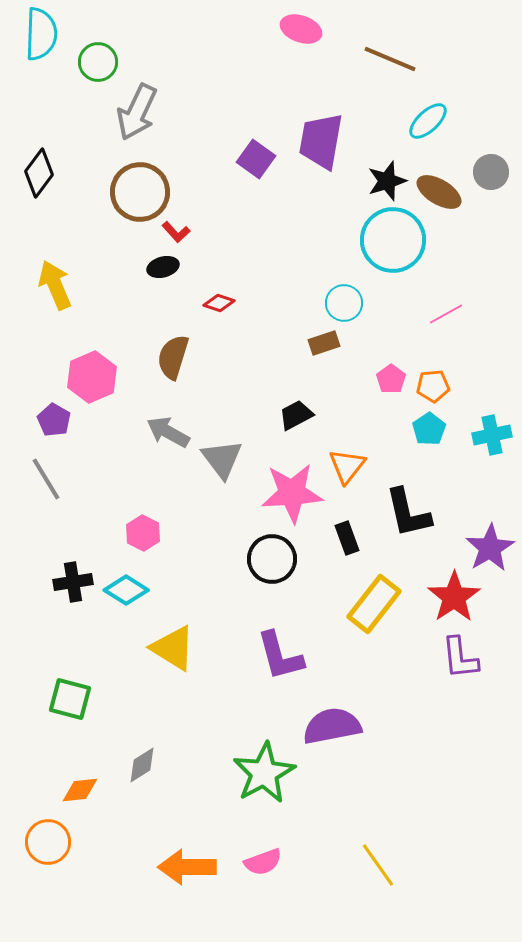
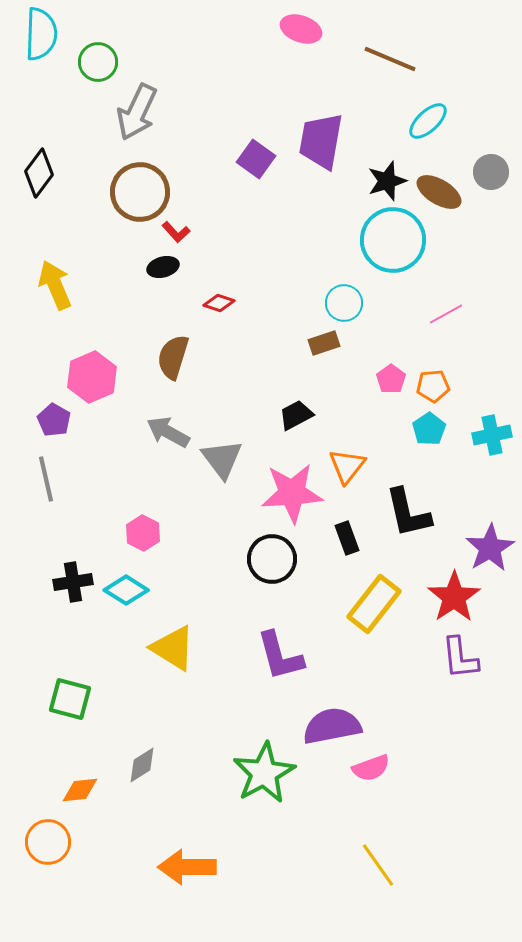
gray line at (46, 479): rotated 18 degrees clockwise
pink semicircle at (263, 862): moved 108 px right, 94 px up
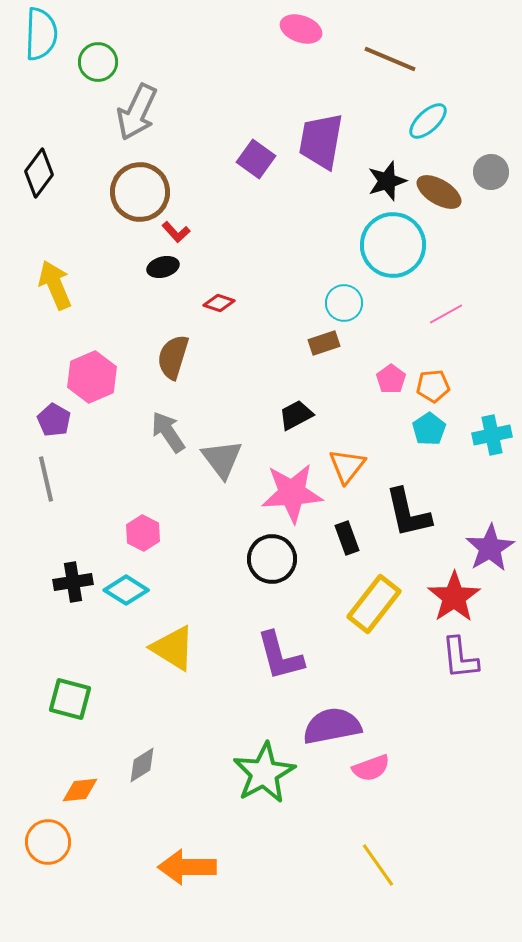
cyan circle at (393, 240): moved 5 px down
gray arrow at (168, 432): rotated 27 degrees clockwise
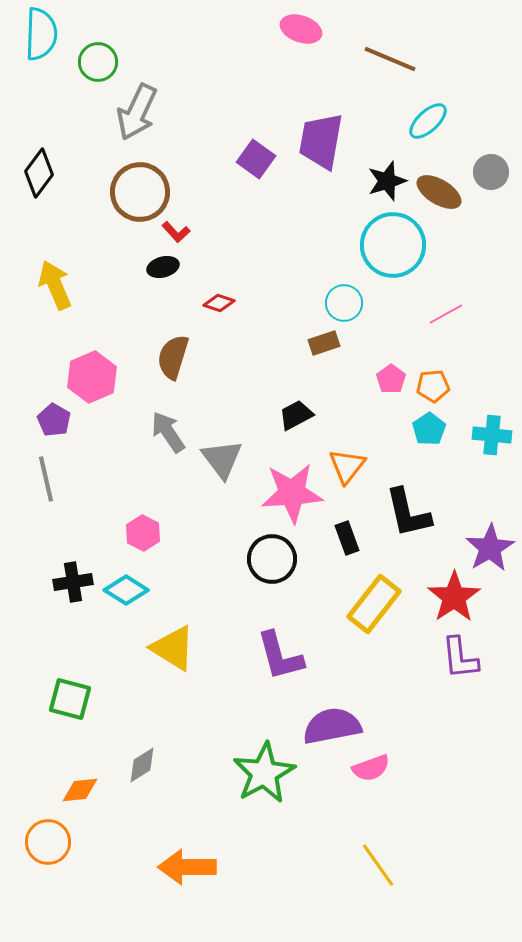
cyan cross at (492, 435): rotated 18 degrees clockwise
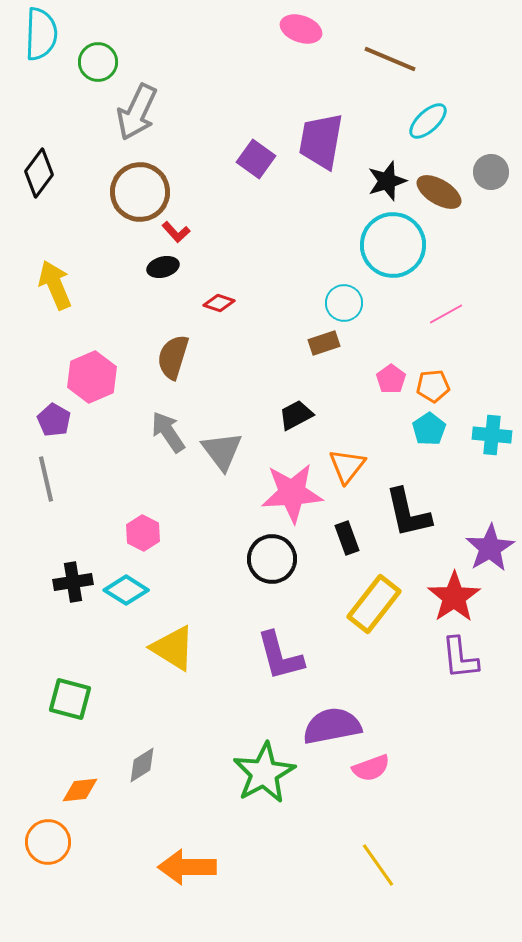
gray triangle at (222, 459): moved 8 px up
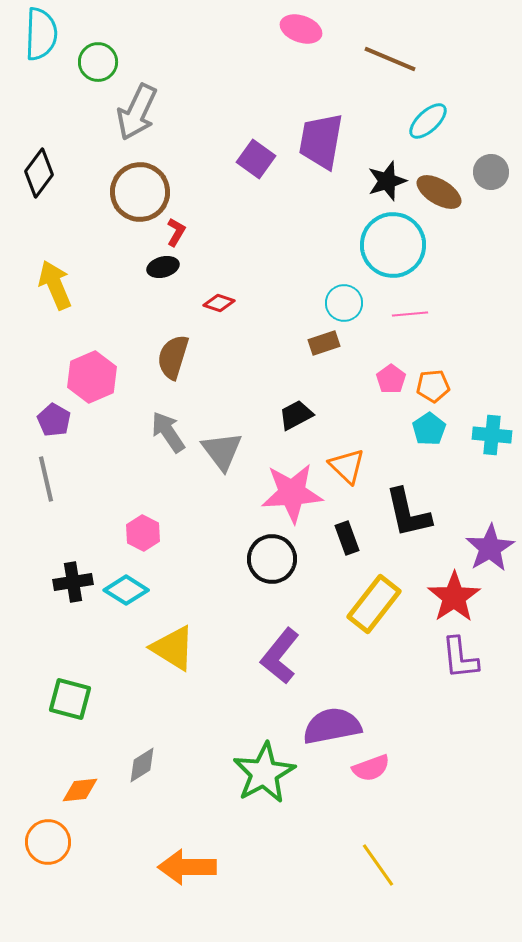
red L-shape at (176, 232): rotated 108 degrees counterclockwise
pink line at (446, 314): moved 36 px left; rotated 24 degrees clockwise
orange triangle at (347, 466): rotated 24 degrees counterclockwise
purple L-shape at (280, 656): rotated 54 degrees clockwise
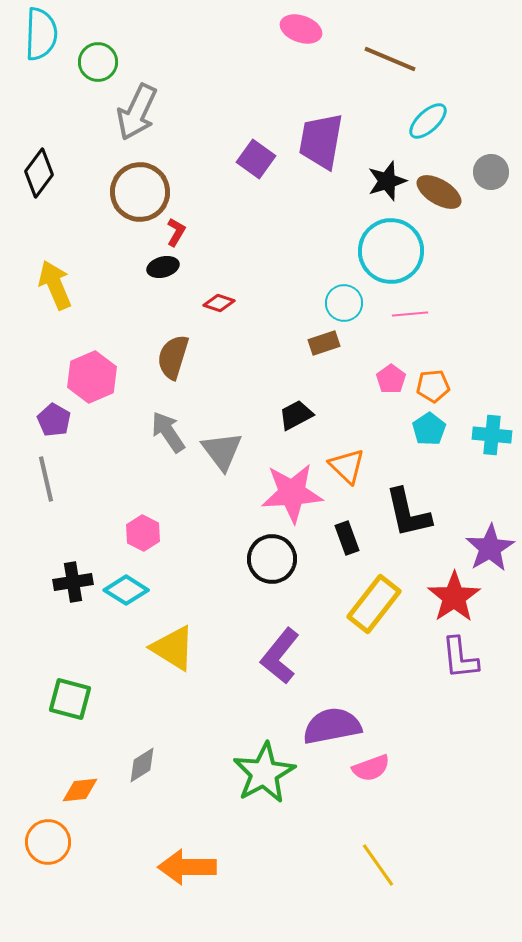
cyan circle at (393, 245): moved 2 px left, 6 px down
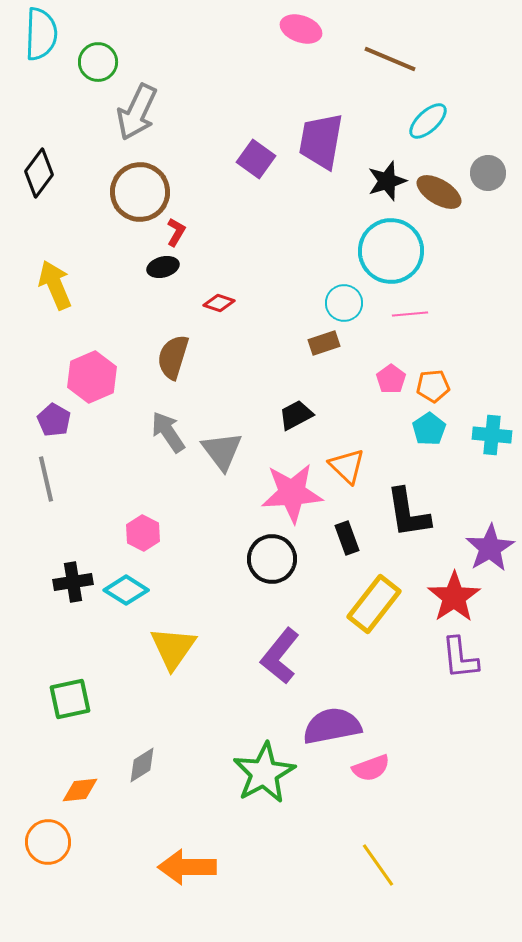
gray circle at (491, 172): moved 3 px left, 1 px down
black L-shape at (408, 513): rotated 4 degrees clockwise
yellow triangle at (173, 648): rotated 33 degrees clockwise
green square at (70, 699): rotated 27 degrees counterclockwise
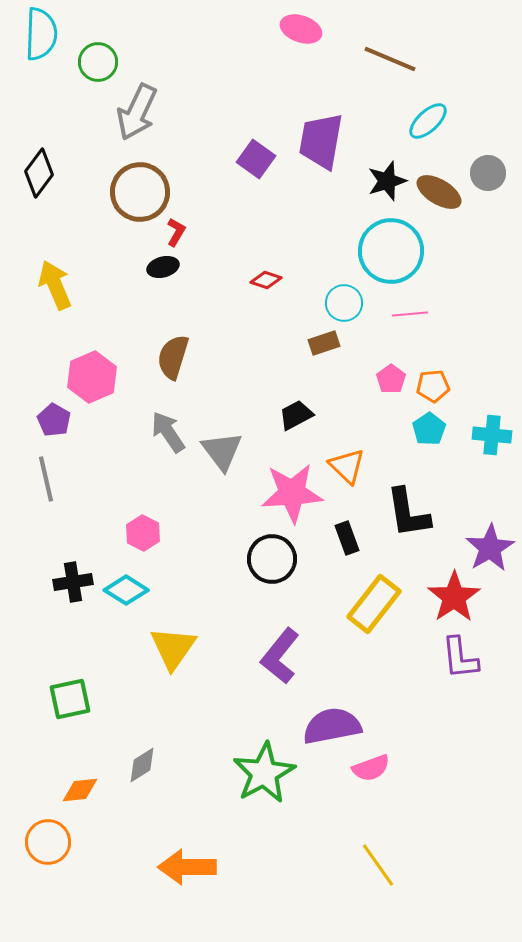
red diamond at (219, 303): moved 47 px right, 23 px up
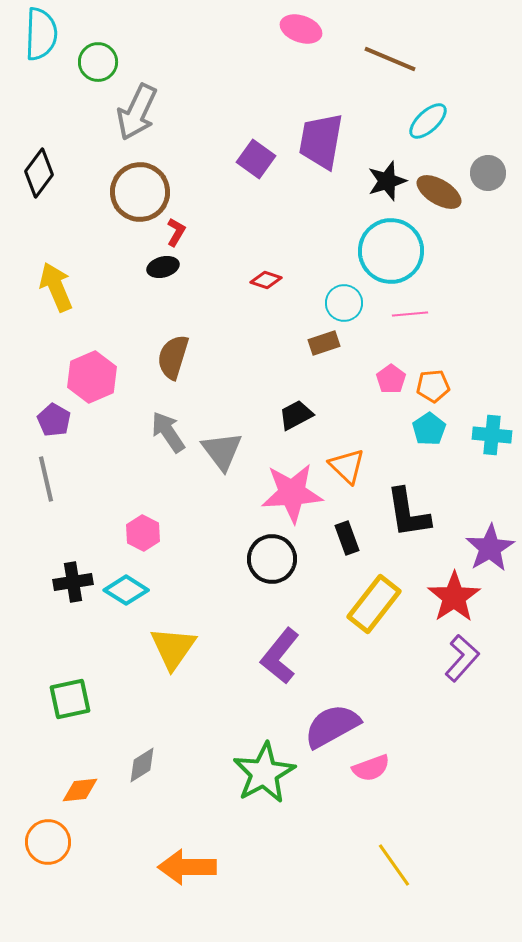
yellow arrow at (55, 285): moved 1 px right, 2 px down
purple L-shape at (460, 658): moved 2 px right; rotated 132 degrees counterclockwise
purple semicircle at (332, 726): rotated 18 degrees counterclockwise
yellow line at (378, 865): moved 16 px right
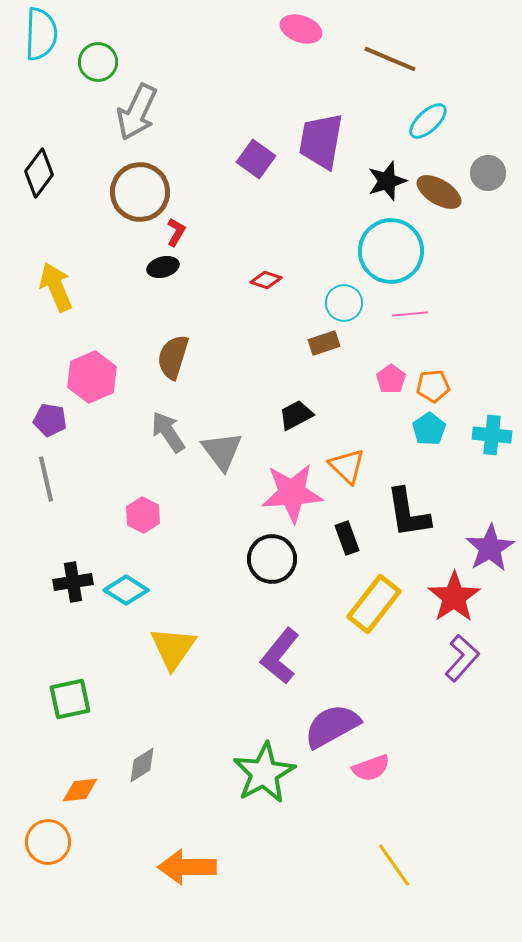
purple pentagon at (54, 420): moved 4 px left; rotated 20 degrees counterclockwise
pink hexagon at (143, 533): moved 18 px up
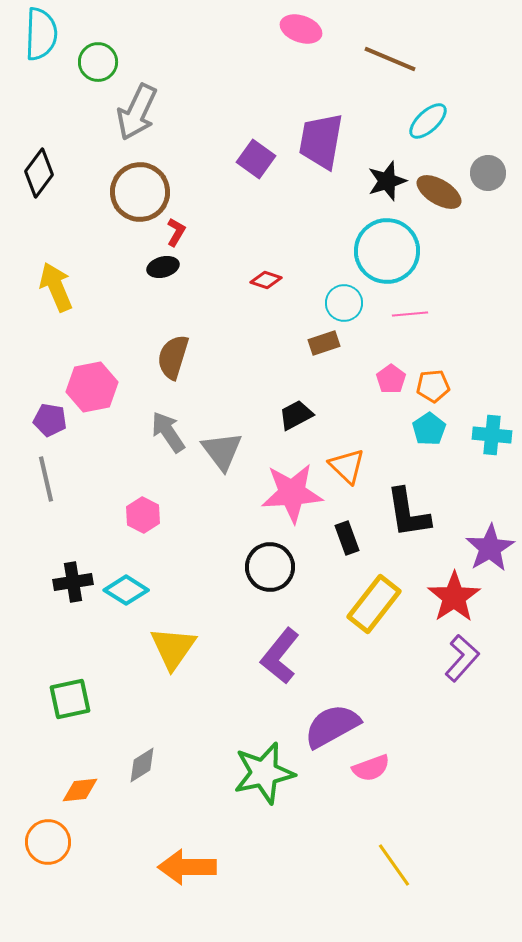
cyan circle at (391, 251): moved 4 px left
pink hexagon at (92, 377): moved 10 px down; rotated 12 degrees clockwise
black circle at (272, 559): moved 2 px left, 8 px down
green star at (264, 773): rotated 16 degrees clockwise
